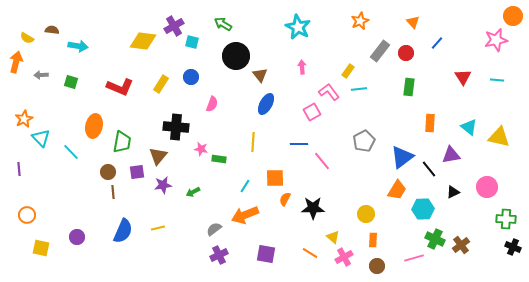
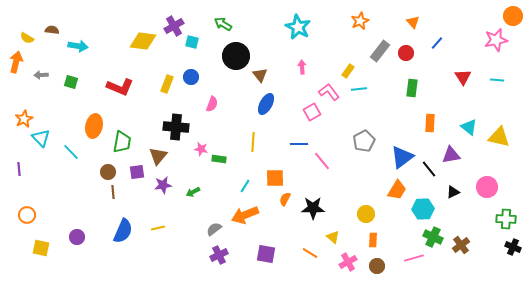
yellow rectangle at (161, 84): moved 6 px right; rotated 12 degrees counterclockwise
green rectangle at (409, 87): moved 3 px right, 1 px down
green cross at (435, 239): moved 2 px left, 2 px up
pink cross at (344, 257): moved 4 px right, 5 px down
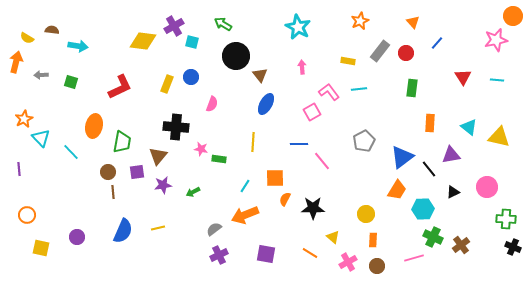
yellow rectangle at (348, 71): moved 10 px up; rotated 64 degrees clockwise
red L-shape at (120, 87): rotated 48 degrees counterclockwise
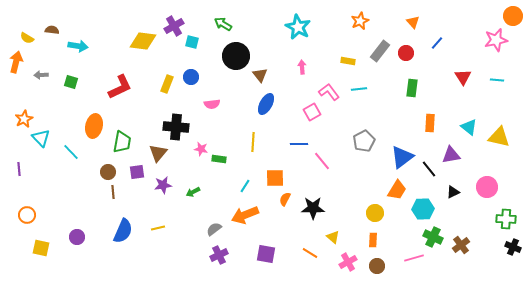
pink semicircle at (212, 104): rotated 63 degrees clockwise
brown triangle at (158, 156): moved 3 px up
yellow circle at (366, 214): moved 9 px right, 1 px up
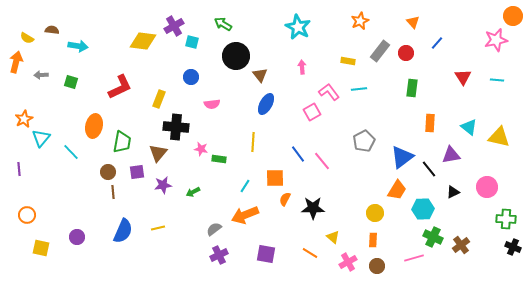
yellow rectangle at (167, 84): moved 8 px left, 15 px down
cyan triangle at (41, 138): rotated 24 degrees clockwise
blue line at (299, 144): moved 1 px left, 10 px down; rotated 54 degrees clockwise
